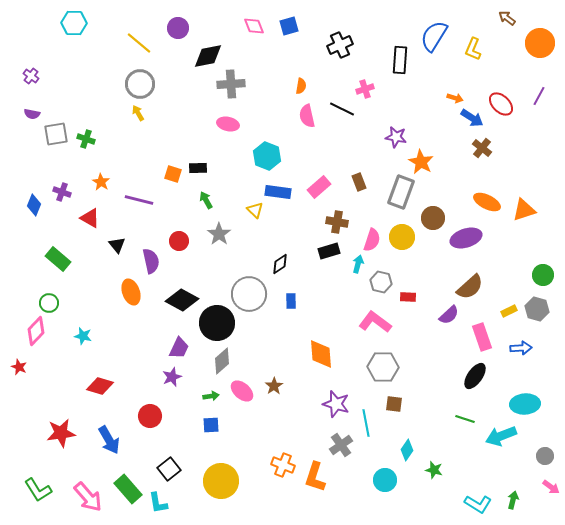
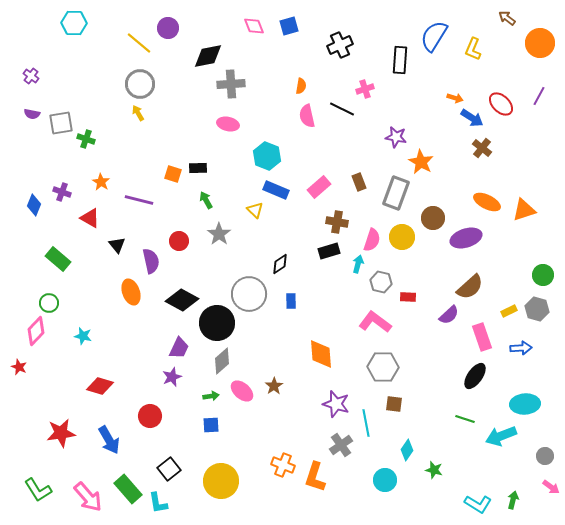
purple circle at (178, 28): moved 10 px left
gray square at (56, 134): moved 5 px right, 11 px up
blue rectangle at (278, 192): moved 2 px left, 2 px up; rotated 15 degrees clockwise
gray rectangle at (401, 192): moved 5 px left, 1 px down
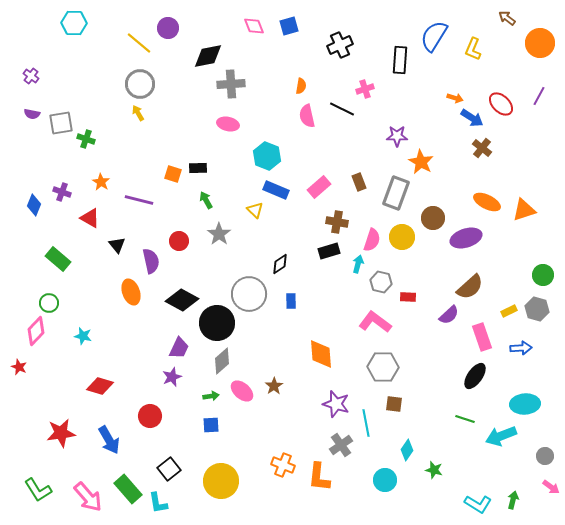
purple star at (396, 137): moved 1 px right, 1 px up; rotated 10 degrees counterclockwise
orange L-shape at (315, 477): moved 4 px right; rotated 12 degrees counterclockwise
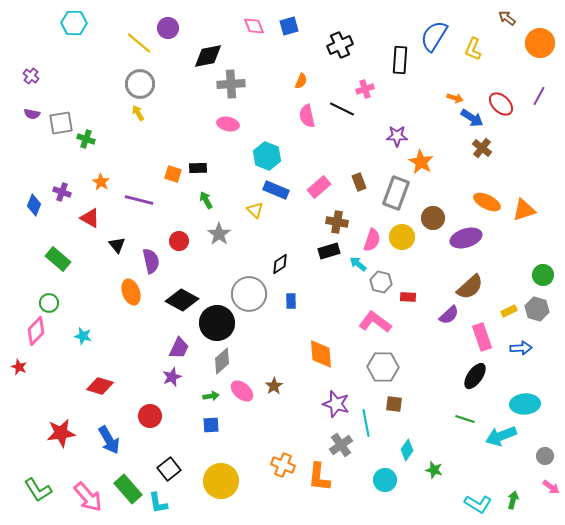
orange semicircle at (301, 86): moved 5 px up; rotated 14 degrees clockwise
cyan arrow at (358, 264): rotated 66 degrees counterclockwise
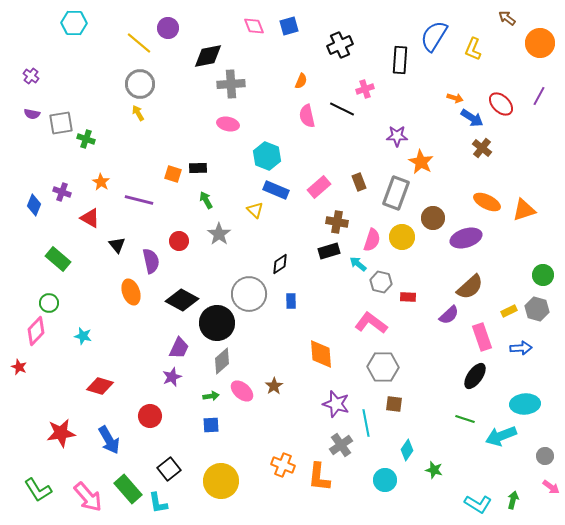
pink L-shape at (375, 322): moved 4 px left, 1 px down
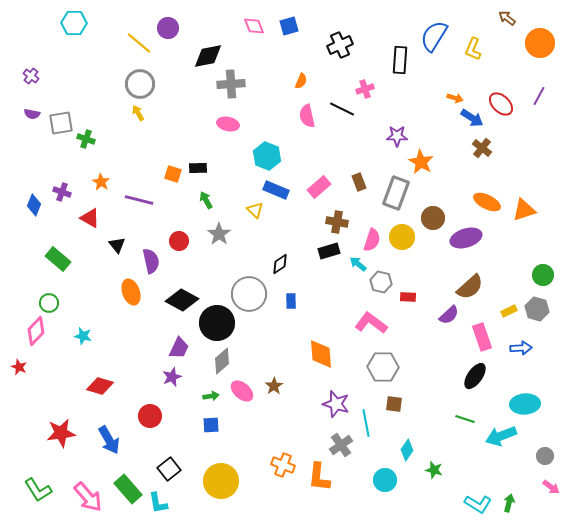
green arrow at (513, 500): moved 4 px left, 3 px down
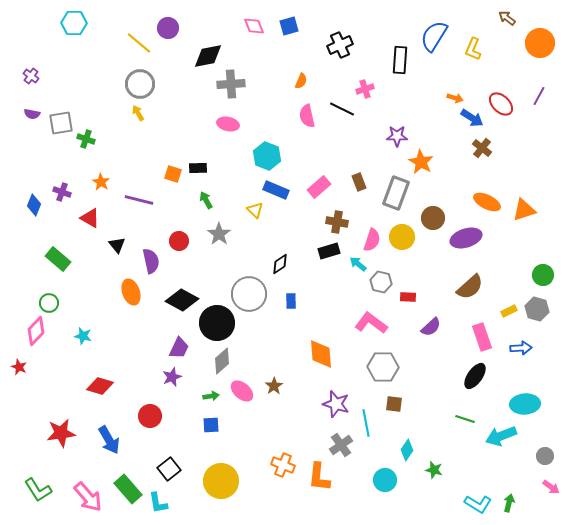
purple semicircle at (449, 315): moved 18 px left, 12 px down
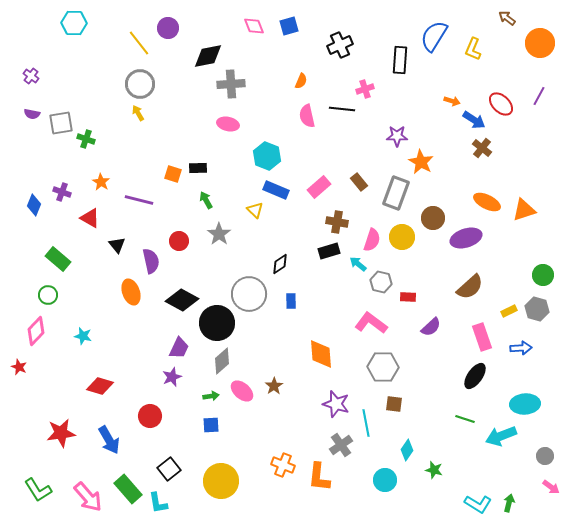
yellow line at (139, 43): rotated 12 degrees clockwise
orange arrow at (455, 98): moved 3 px left, 3 px down
black line at (342, 109): rotated 20 degrees counterclockwise
blue arrow at (472, 118): moved 2 px right, 2 px down
brown rectangle at (359, 182): rotated 18 degrees counterclockwise
green circle at (49, 303): moved 1 px left, 8 px up
